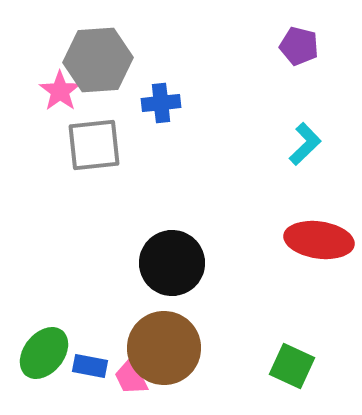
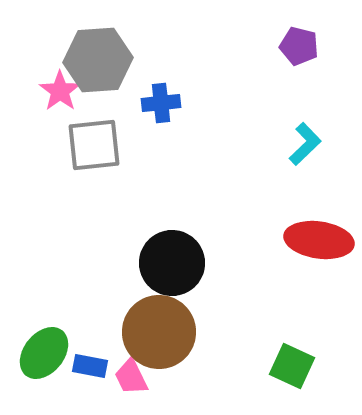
brown circle: moved 5 px left, 16 px up
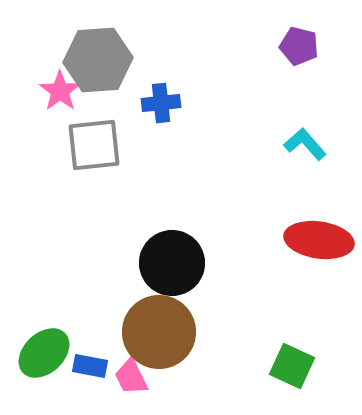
cyan L-shape: rotated 87 degrees counterclockwise
green ellipse: rotated 8 degrees clockwise
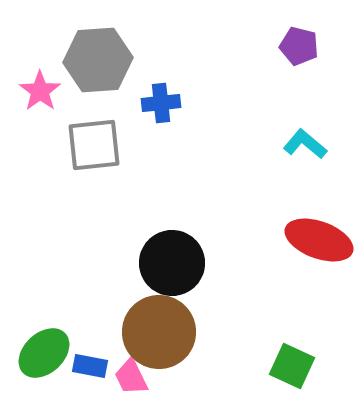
pink star: moved 20 px left
cyan L-shape: rotated 9 degrees counterclockwise
red ellipse: rotated 12 degrees clockwise
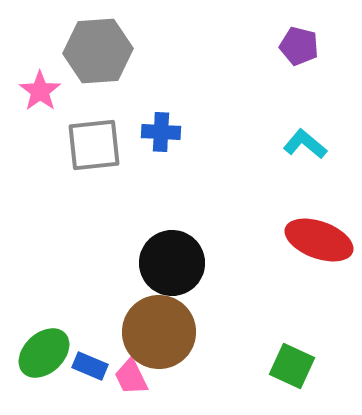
gray hexagon: moved 9 px up
blue cross: moved 29 px down; rotated 9 degrees clockwise
blue rectangle: rotated 12 degrees clockwise
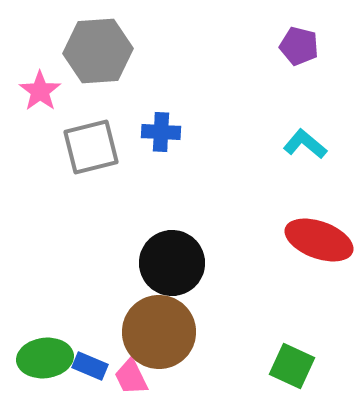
gray square: moved 3 px left, 2 px down; rotated 8 degrees counterclockwise
green ellipse: moved 1 px right, 5 px down; rotated 36 degrees clockwise
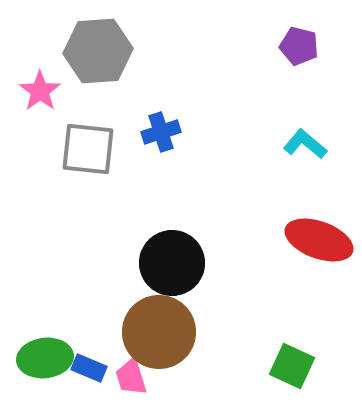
blue cross: rotated 21 degrees counterclockwise
gray square: moved 3 px left, 2 px down; rotated 20 degrees clockwise
blue rectangle: moved 1 px left, 2 px down
pink trapezoid: rotated 9 degrees clockwise
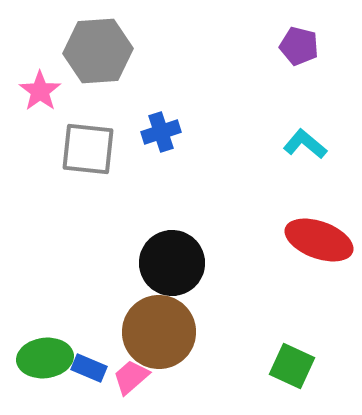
pink trapezoid: rotated 66 degrees clockwise
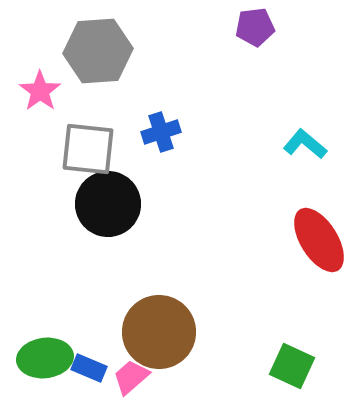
purple pentagon: moved 44 px left, 19 px up; rotated 21 degrees counterclockwise
red ellipse: rotated 38 degrees clockwise
black circle: moved 64 px left, 59 px up
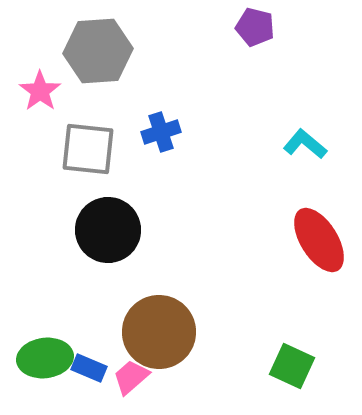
purple pentagon: rotated 21 degrees clockwise
black circle: moved 26 px down
